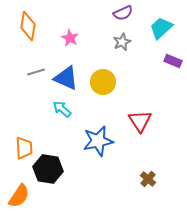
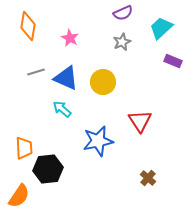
black hexagon: rotated 16 degrees counterclockwise
brown cross: moved 1 px up
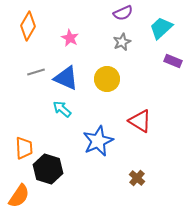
orange diamond: rotated 20 degrees clockwise
yellow circle: moved 4 px right, 3 px up
red triangle: rotated 25 degrees counterclockwise
blue star: rotated 12 degrees counterclockwise
black hexagon: rotated 24 degrees clockwise
brown cross: moved 11 px left
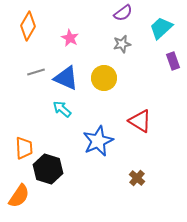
purple semicircle: rotated 12 degrees counterclockwise
gray star: moved 2 px down; rotated 12 degrees clockwise
purple rectangle: rotated 48 degrees clockwise
yellow circle: moved 3 px left, 1 px up
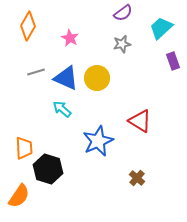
yellow circle: moved 7 px left
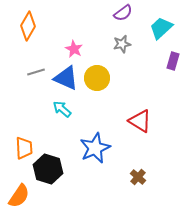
pink star: moved 4 px right, 11 px down
purple rectangle: rotated 36 degrees clockwise
blue star: moved 3 px left, 7 px down
brown cross: moved 1 px right, 1 px up
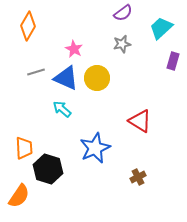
brown cross: rotated 21 degrees clockwise
